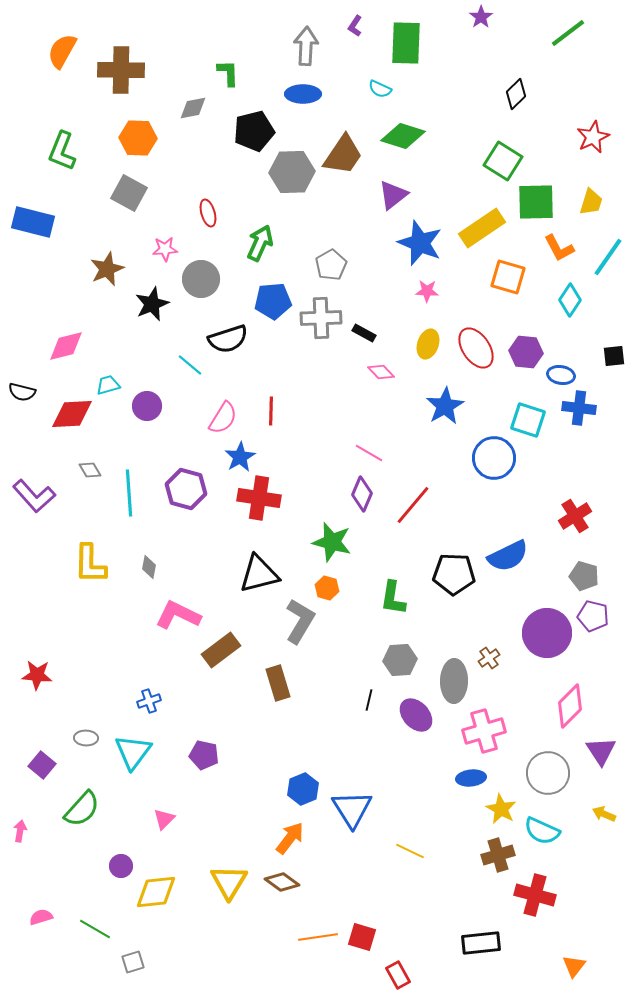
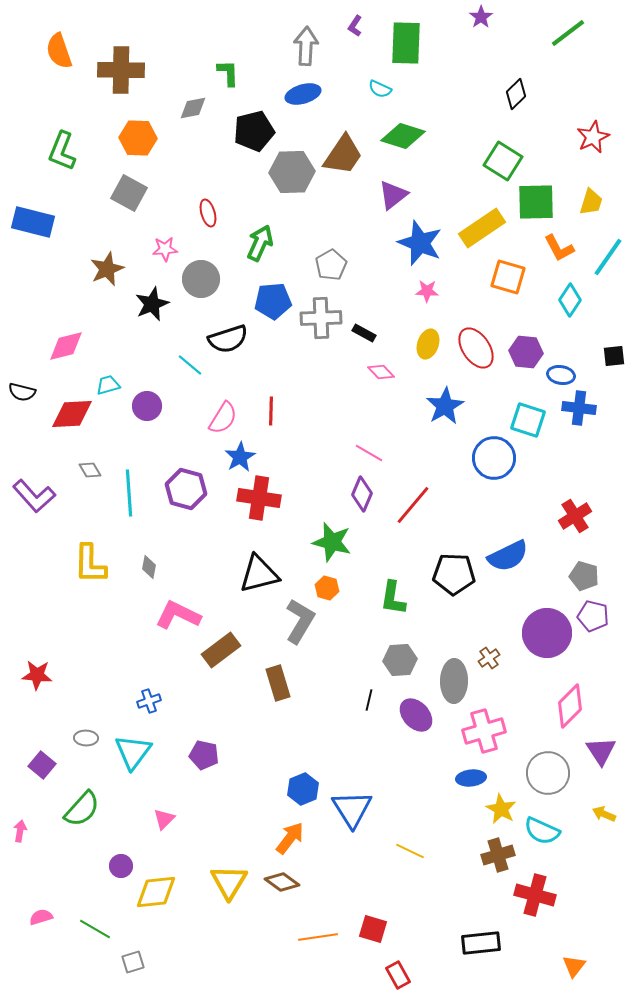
orange semicircle at (62, 51): moved 3 px left; rotated 48 degrees counterclockwise
blue ellipse at (303, 94): rotated 16 degrees counterclockwise
red square at (362, 937): moved 11 px right, 8 px up
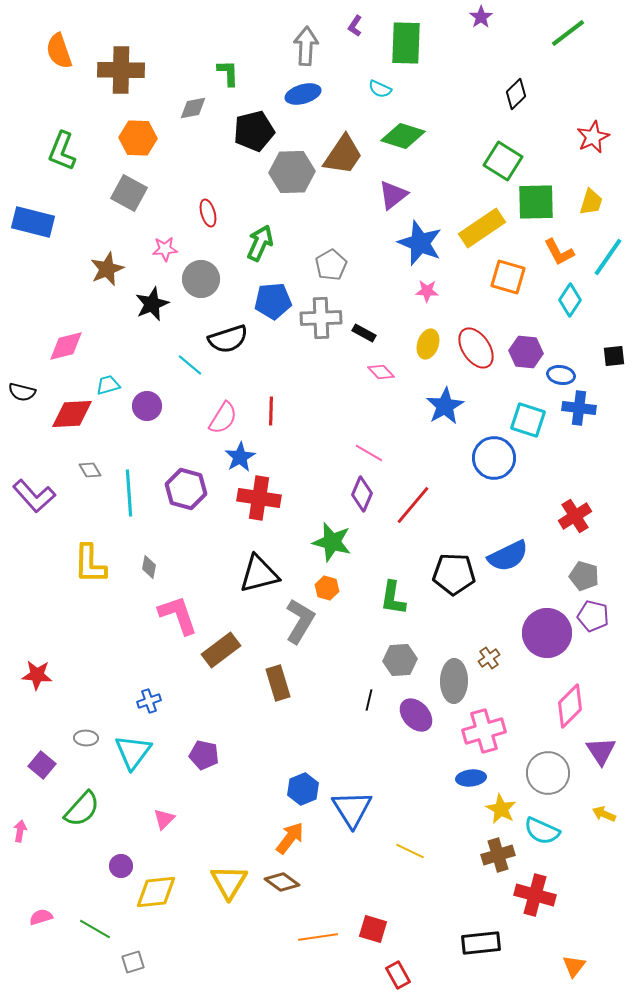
orange L-shape at (559, 248): moved 4 px down
pink L-shape at (178, 615): rotated 45 degrees clockwise
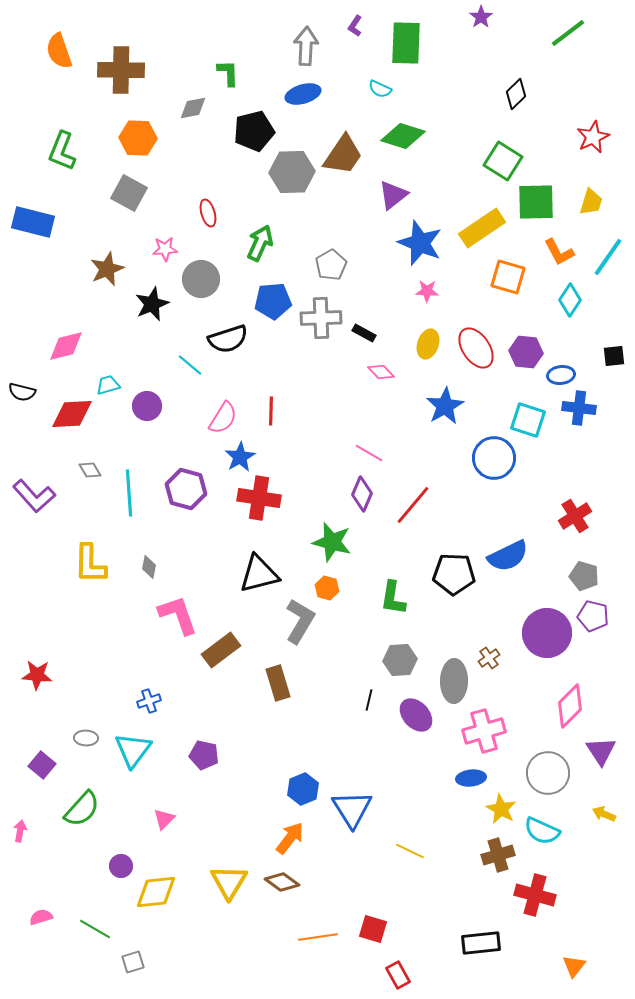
blue ellipse at (561, 375): rotated 16 degrees counterclockwise
cyan triangle at (133, 752): moved 2 px up
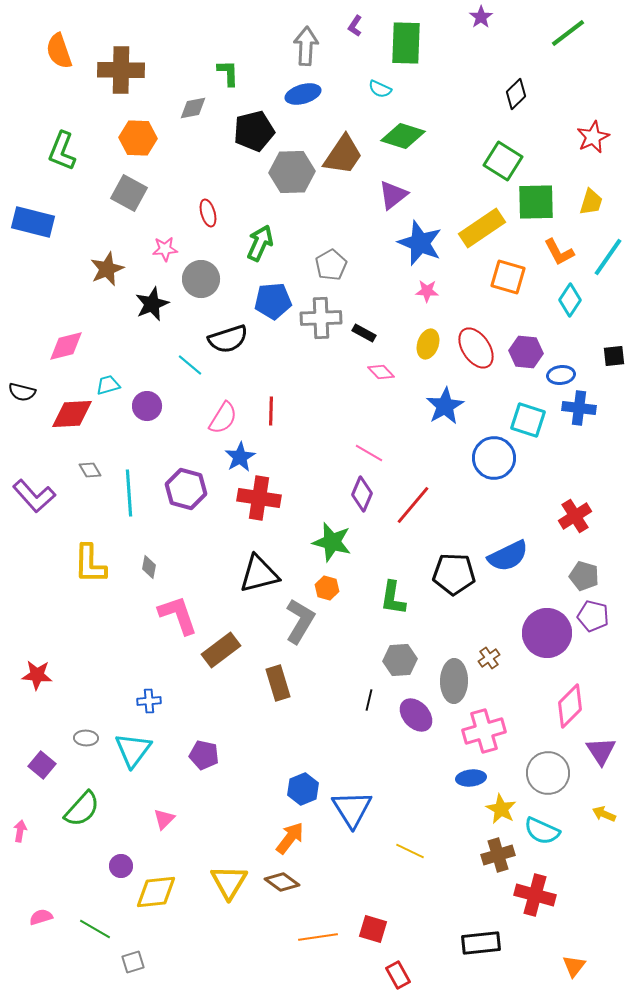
blue cross at (149, 701): rotated 15 degrees clockwise
